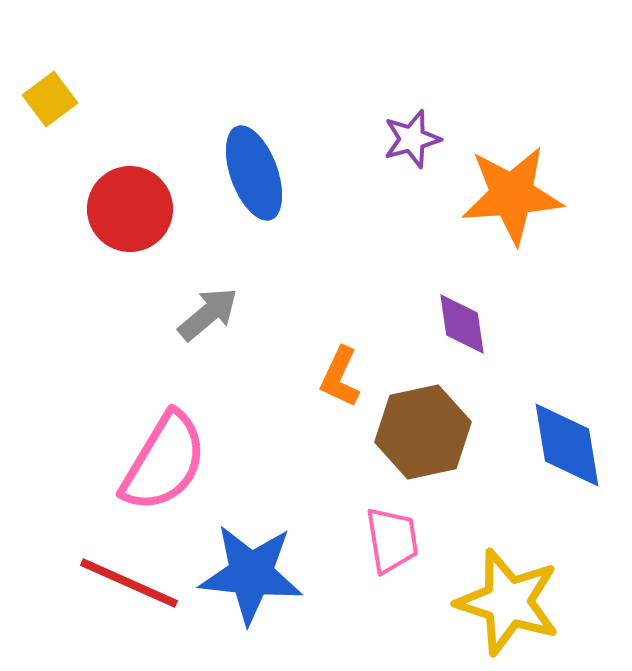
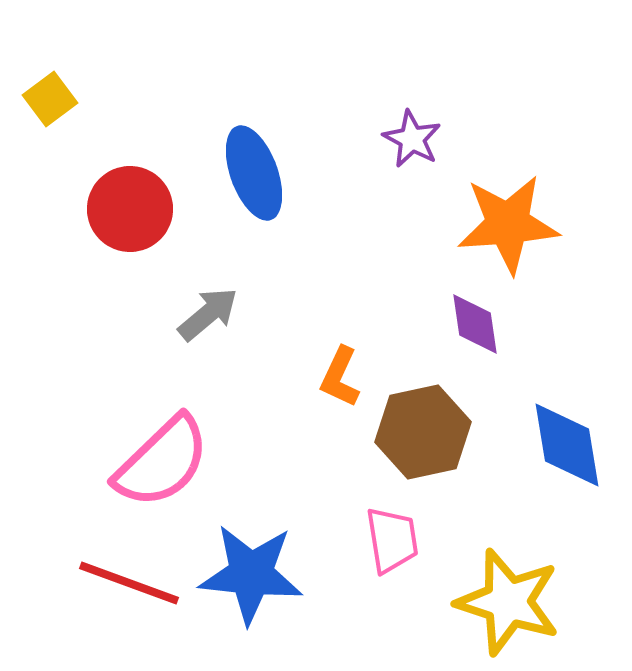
purple star: rotated 28 degrees counterclockwise
orange star: moved 4 px left, 29 px down
purple diamond: moved 13 px right
pink semicircle: moved 2 px left; rotated 15 degrees clockwise
red line: rotated 4 degrees counterclockwise
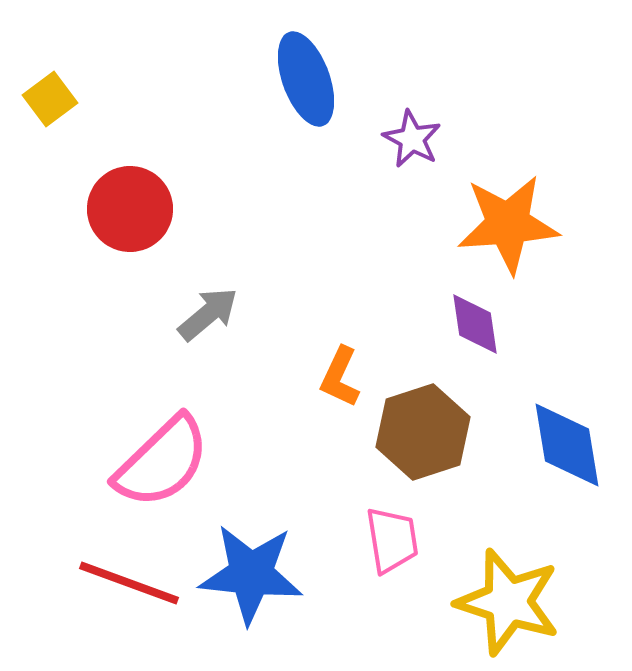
blue ellipse: moved 52 px right, 94 px up
brown hexagon: rotated 6 degrees counterclockwise
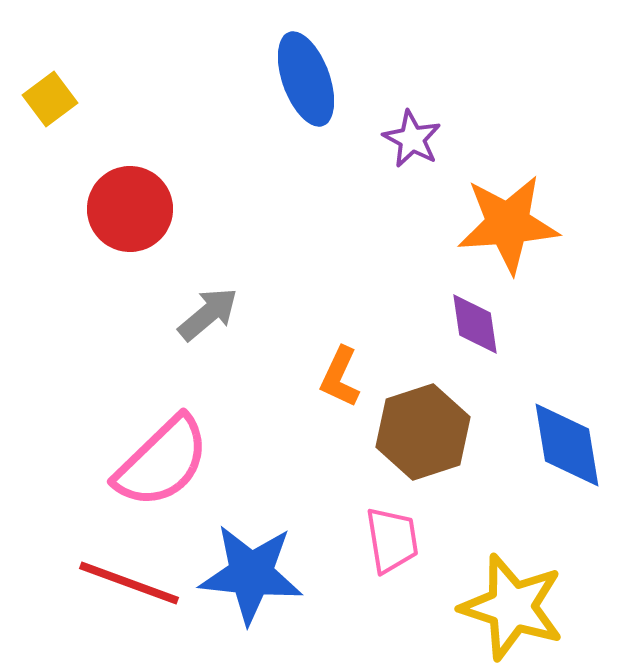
yellow star: moved 4 px right, 5 px down
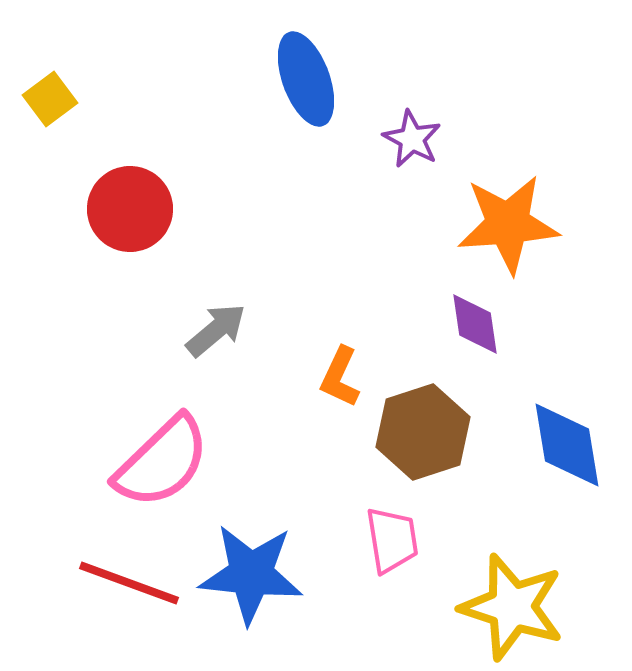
gray arrow: moved 8 px right, 16 px down
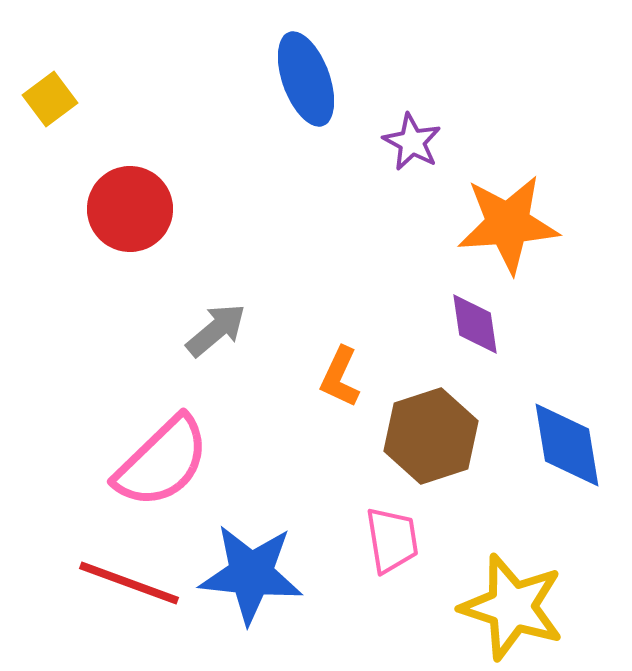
purple star: moved 3 px down
brown hexagon: moved 8 px right, 4 px down
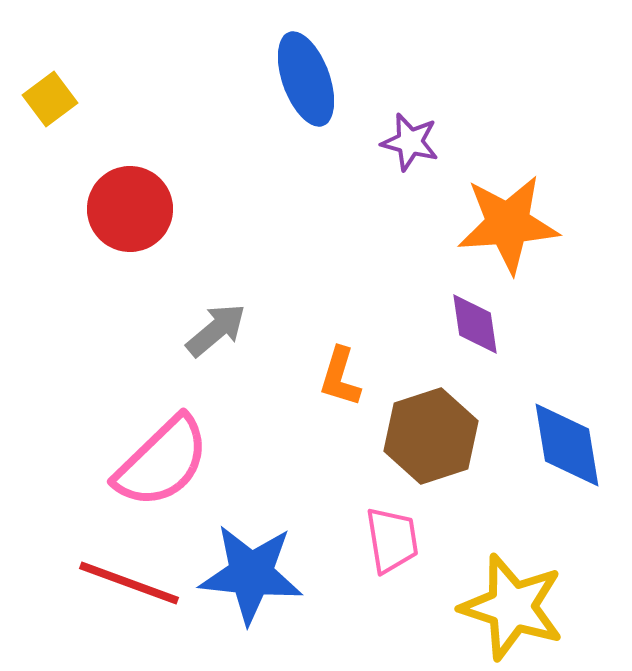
purple star: moved 2 px left; rotated 14 degrees counterclockwise
orange L-shape: rotated 8 degrees counterclockwise
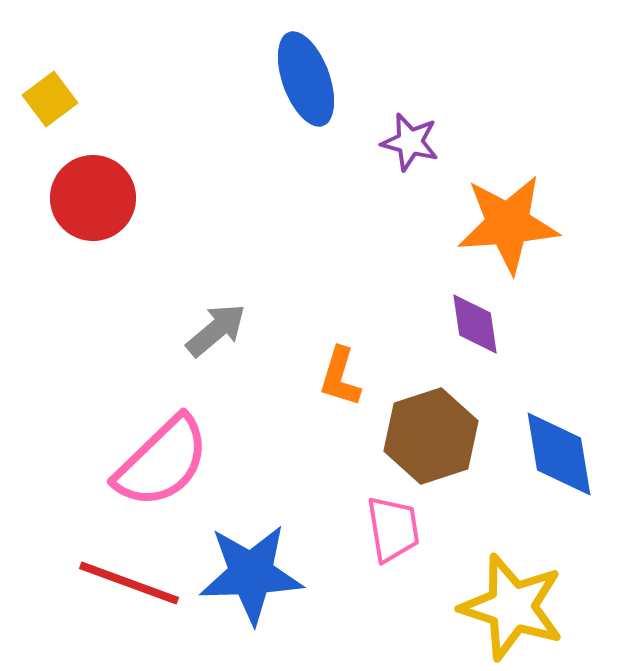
red circle: moved 37 px left, 11 px up
blue diamond: moved 8 px left, 9 px down
pink trapezoid: moved 1 px right, 11 px up
blue star: rotated 8 degrees counterclockwise
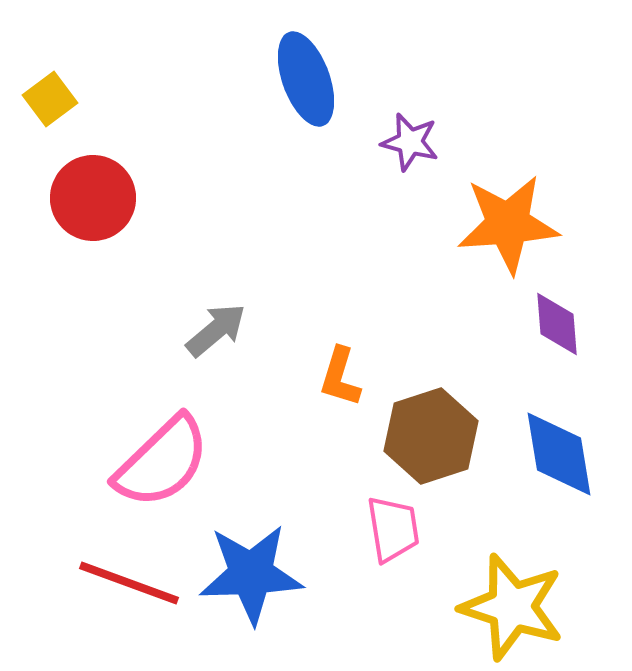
purple diamond: moved 82 px right; rotated 4 degrees clockwise
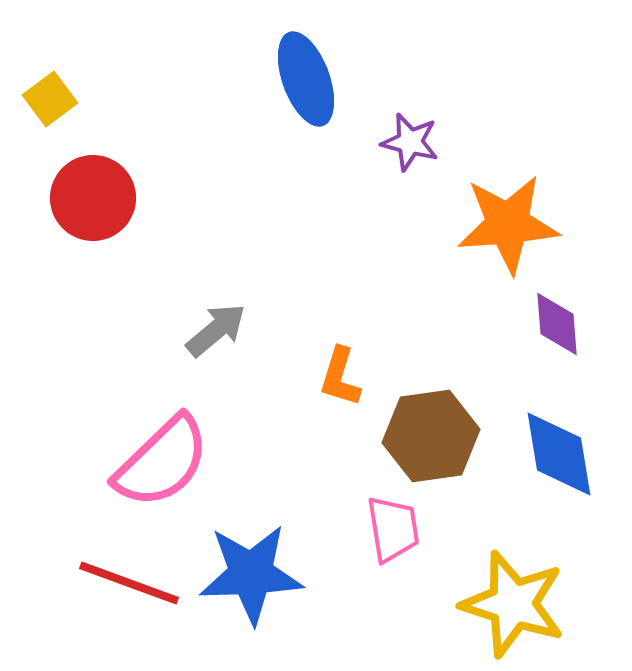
brown hexagon: rotated 10 degrees clockwise
yellow star: moved 1 px right, 3 px up
